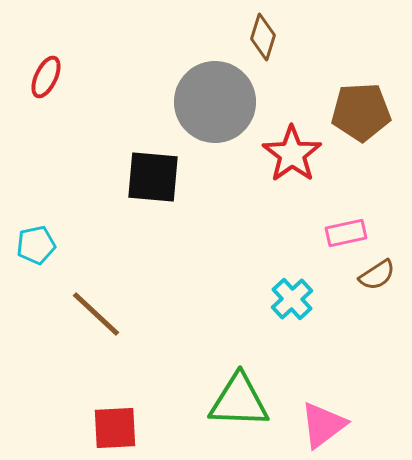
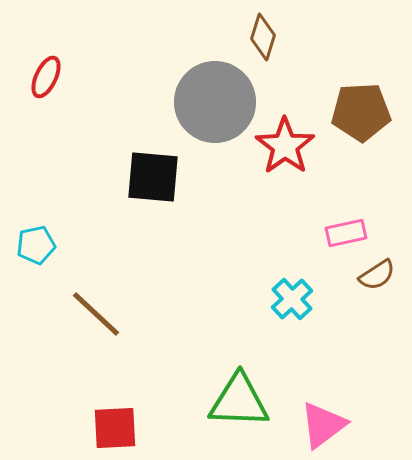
red star: moved 7 px left, 8 px up
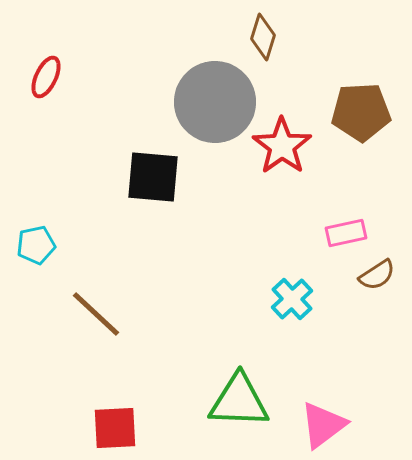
red star: moved 3 px left
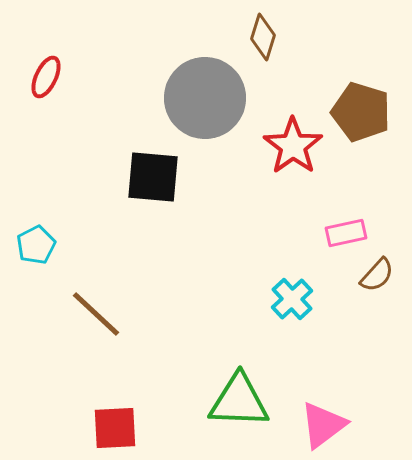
gray circle: moved 10 px left, 4 px up
brown pentagon: rotated 20 degrees clockwise
red star: moved 11 px right
cyan pentagon: rotated 15 degrees counterclockwise
brown semicircle: rotated 15 degrees counterclockwise
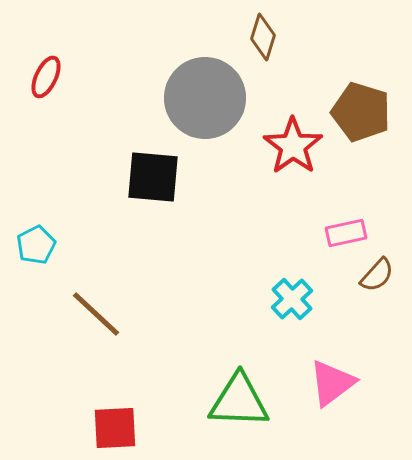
pink triangle: moved 9 px right, 42 px up
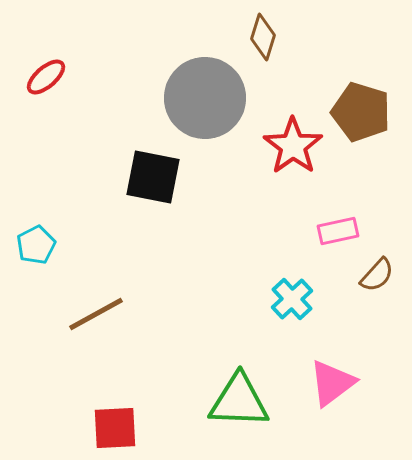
red ellipse: rotated 24 degrees clockwise
black square: rotated 6 degrees clockwise
pink rectangle: moved 8 px left, 2 px up
brown line: rotated 72 degrees counterclockwise
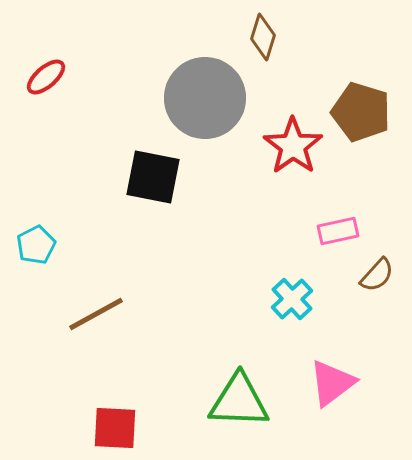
red square: rotated 6 degrees clockwise
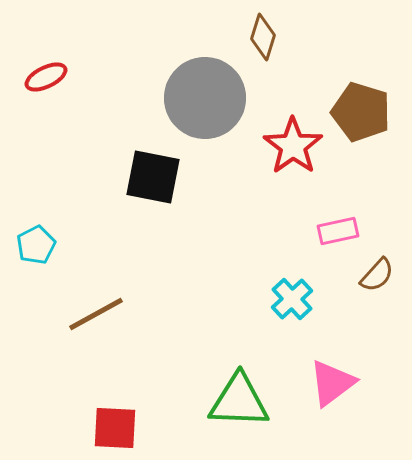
red ellipse: rotated 15 degrees clockwise
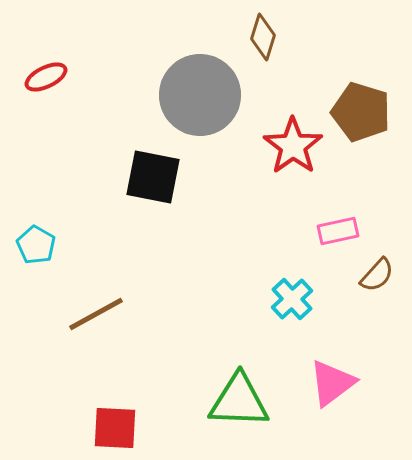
gray circle: moved 5 px left, 3 px up
cyan pentagon: rotated 15 degrees counterclockwise
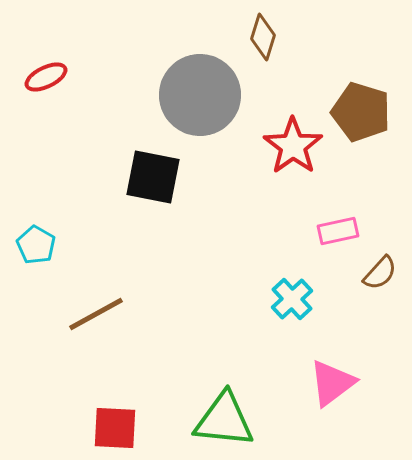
brown semicircle: moved 3 px right, 2 px up
green triangle: moved 15 px left, 19 px down; rotated 4 degrees clockwise
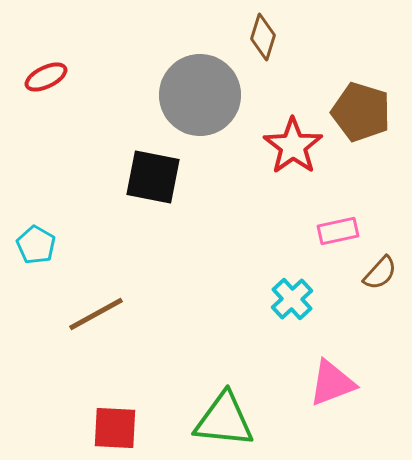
pink triangle: rotated 16 degrees clockwise
